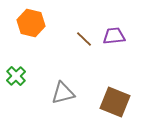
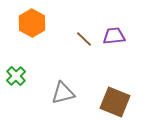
orange hexagon: moved 1 px right; rotated 16 degrees clockwise
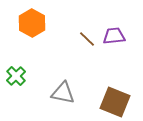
brown line: moved 3 px right
gray triangle: rotated 25 degrees clockwise
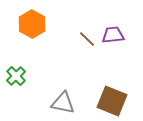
orange hexagon: moved 1 px down
purple trapezoid: moved 1 px left, 1 px up
gray triangle: moved 10 px down
brown square: moved 3 px left, 1 px up
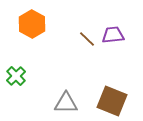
gray triangle: moved 3 px right; rotated 10 degrees counterclockwise
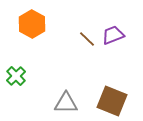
purple trapezoid: rotated 15 degrees counterclockwise
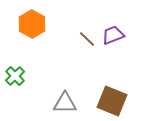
green cross: moved 1 px left
gray triangle: moved 1 px left
